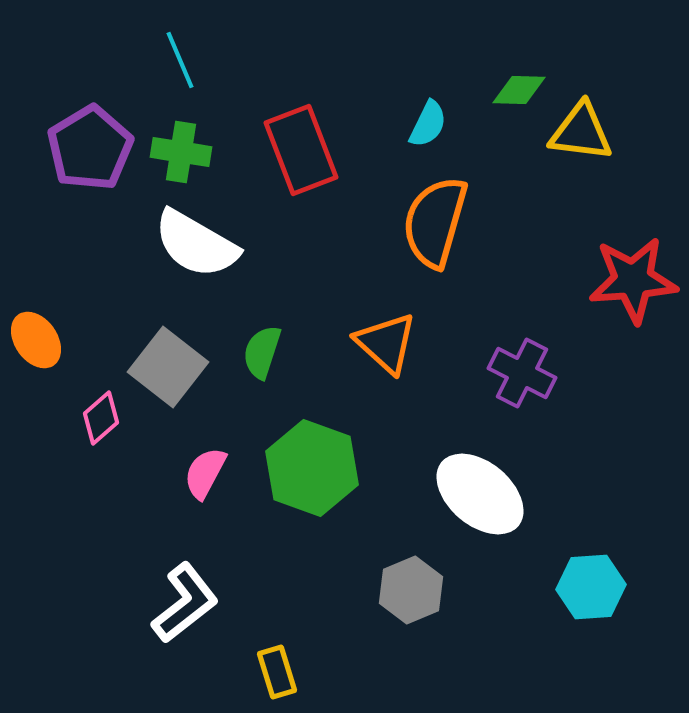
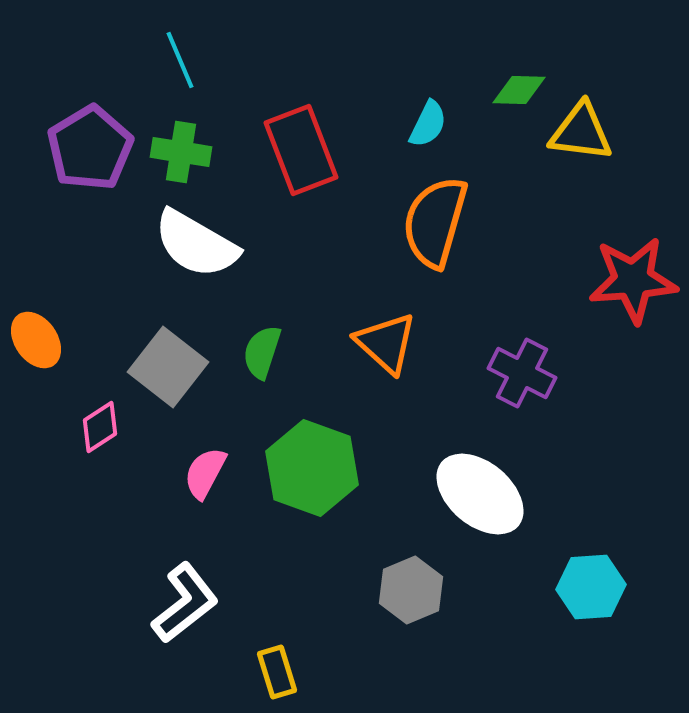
pink diamond: moved 1 px left, 9 px down; rotated 8 degrees clockwise
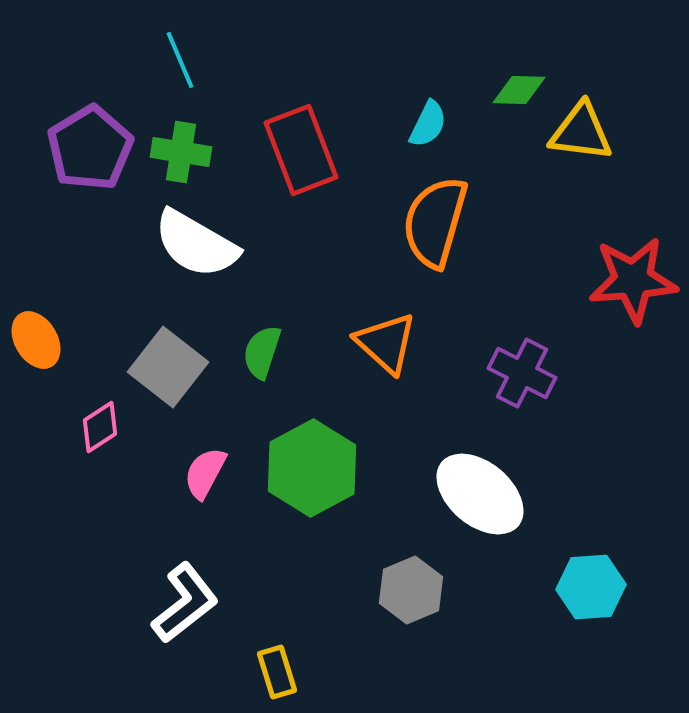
orange ellipse: rotated 4 degrees clockwise
green hexagon: rotated 12 degrees clockwise
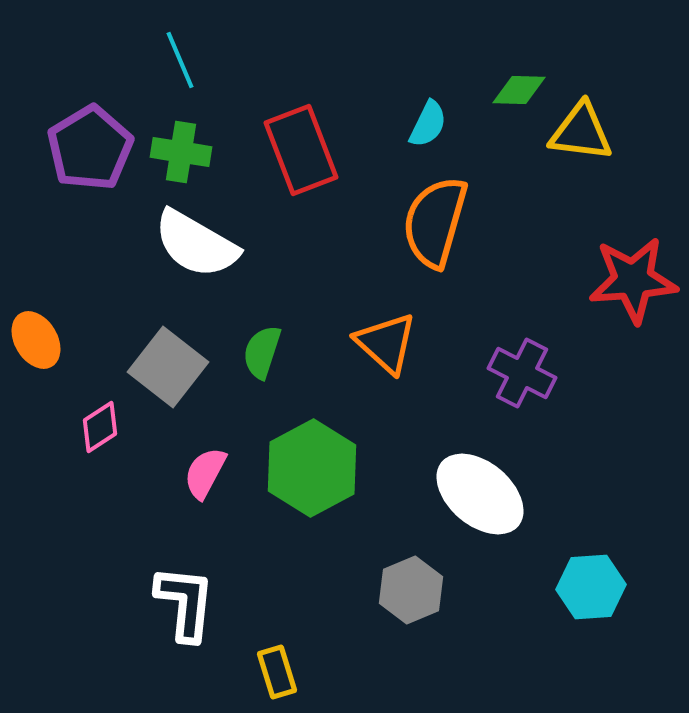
white L-shape: rotated 46 degrees counterclockwise
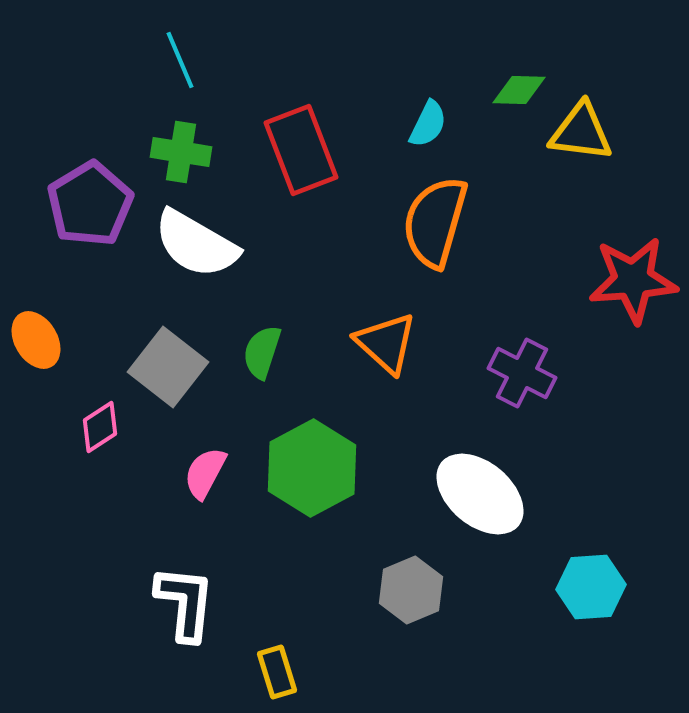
purple pentagon: moved 56 px down
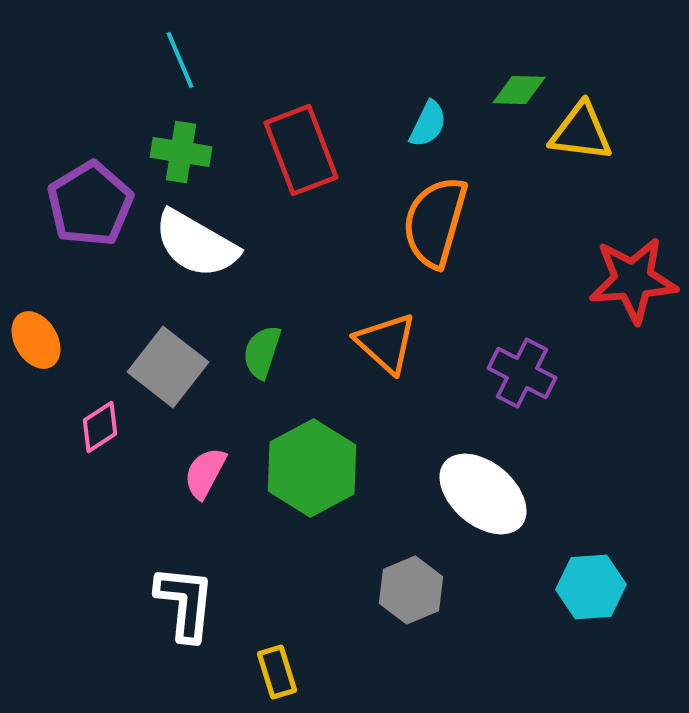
white ellipse: moved 3 px right
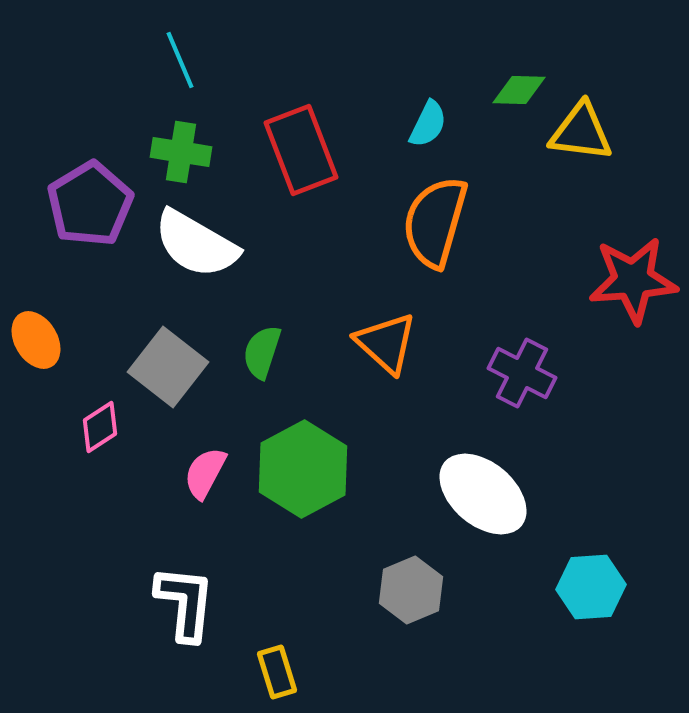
green hexagon: moved 9 px left, 1 px down
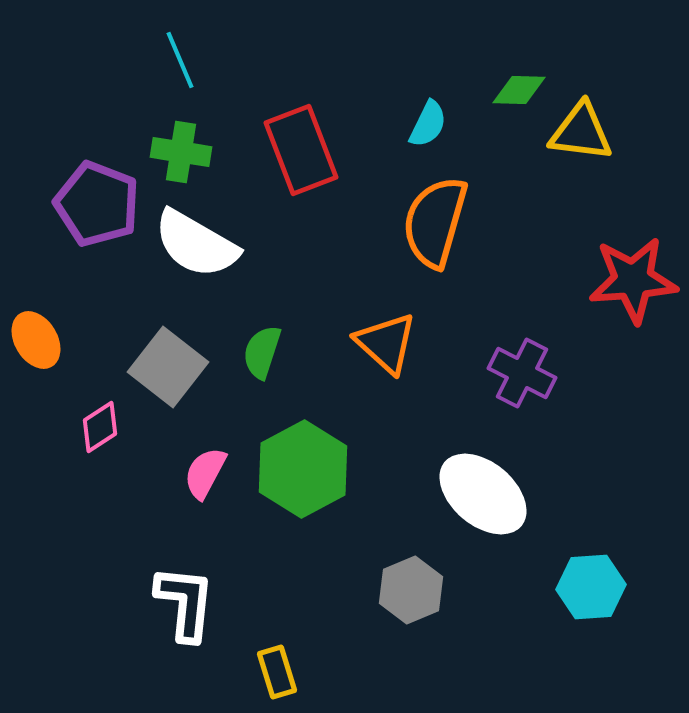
purple pentagon: moved 7 px right; rotated 20 degrees counterclockwise
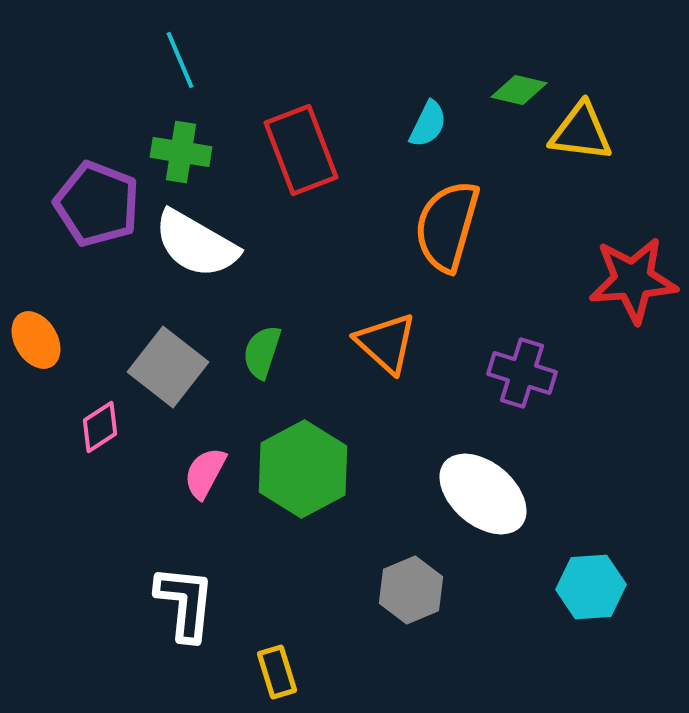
green diamond: rotated 12 degrees clockwise
orange semicircle: moved 12 px right, 4 px down
purple cross: rotated 10 degrees counterclockwise
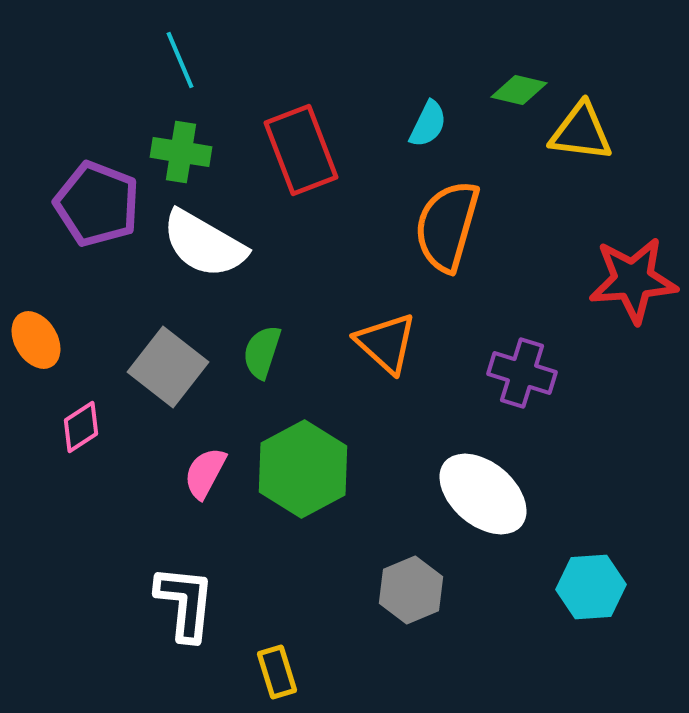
white semicircle: moved 8 px right
pink diamond: moved 19 px left
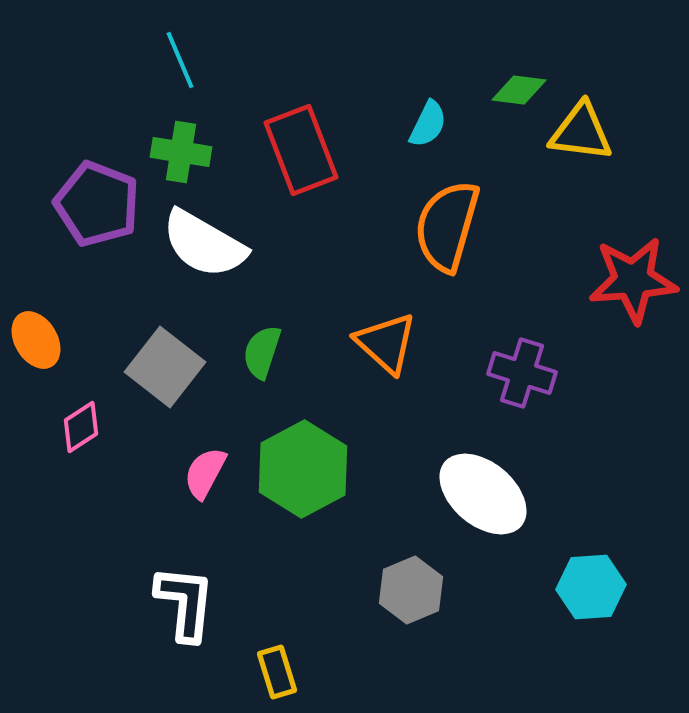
green diamond: rotated 6 degrees counterclockwise
gray square: moved 3 px left
